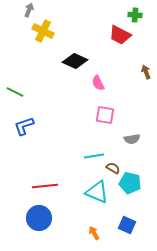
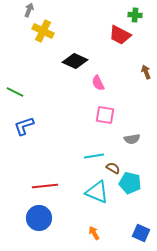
blue square: moved 14 px right, 8 px down
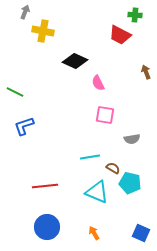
gray arrow: moved 4 px left, 2 px down
yellow cross: rotated 15 degrees counterclockwise
cyan line: moved 4 px left, 1 px down
blue circle: moved 8 px right, 9 px down
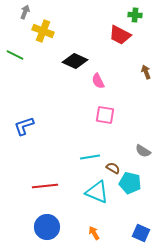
yellow cross: rotated 10 degrees clockwise
pink semicircle: moved 2 px up
green line: moved 37 px up
gray semicircle: moved 11 px right, 12 px down; rotated 42 degrees clockwise
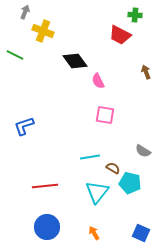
black diamond: rotated 30 degrees clockwise
cyan triangle: rotated 45 degrees clockwise
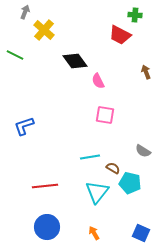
yellow cross: moved 1 px right, 1 px up; rotated 20 degrees clockwise
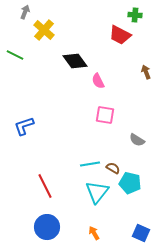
gray semicircle: moved 6 px left, 11 px up
cyan line: moved 7 px down
red line: rotated 70 degrees clockwise
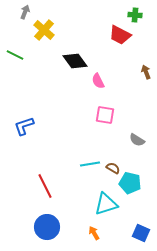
cyan triangle: moved 9 px right, 12 px down; rotated 35 degrees clockwise
